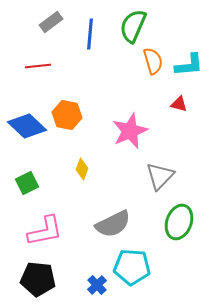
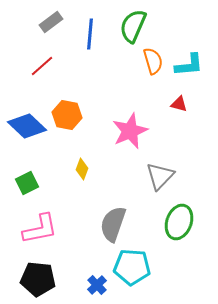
red line: moved 4 px right; rotated 35 degrees counterclockwise
gray semicircle: rotated 135 degrees clockwise
pink L-shape: moved 5 px left, 2 px up
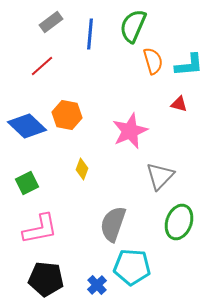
black pentagon: moved 8 px right
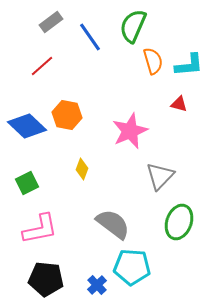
blue line: moved 3 px down; rotated 40 degrees counterclockwise
gray semicircle: rotated 108 degrees clockwise
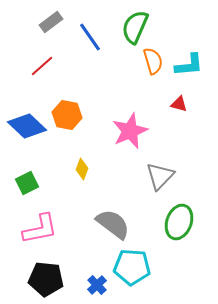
green semicircle: moved 2 px right, 1 px down
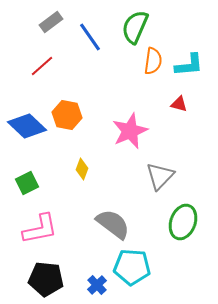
orange semicircle: rotated 24 degrees clockwise
green ellipse: moved 4 px right
